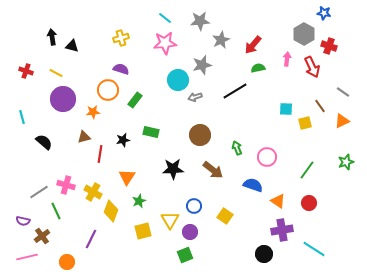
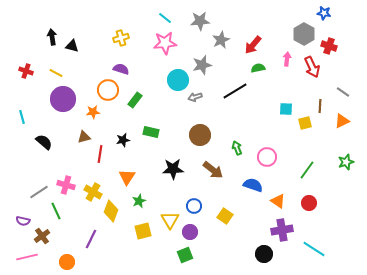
brown line at (320, 106): rotated 40 degrees clockwise
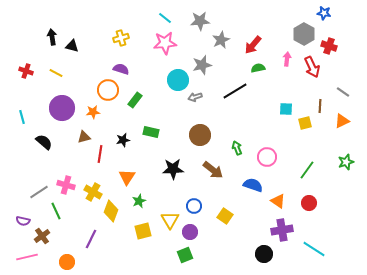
purple circle at (63, 99): moved 1 px left, 9 px down
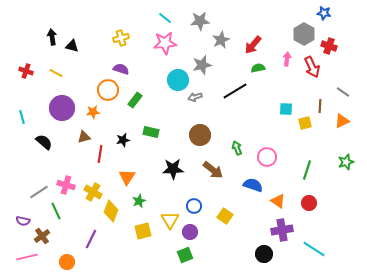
green line at (307, 170): rotated 18 degrees counterclockwise
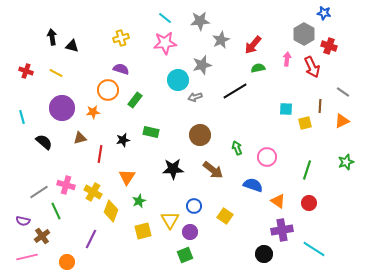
brown triangle at (84, 137): moved 4 px left, 1 px down
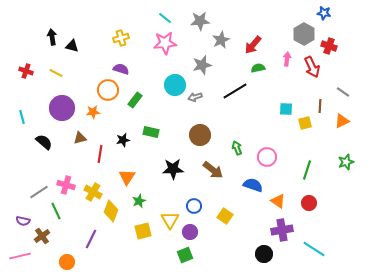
cyan circle at (178, 80): moved 3 px left, 5 px down
pink line at (27, 257): moved 7 px left, 1 px up
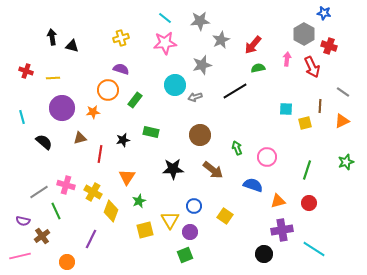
yellow line at (56, 73): moved 3 px left, 5 px down; rotated 32 degrees counterclockwise
orange triangle at (278, 201): rotated 49 degrees counterclockwise
yellow square at (143, 231): moved 2 px right, 1 px up
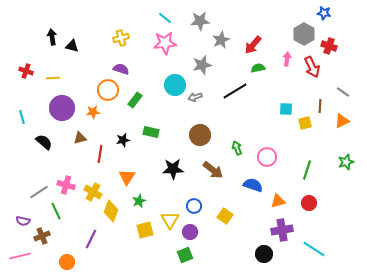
brown cross at (42, 236): rotated 14 degrees clockwise
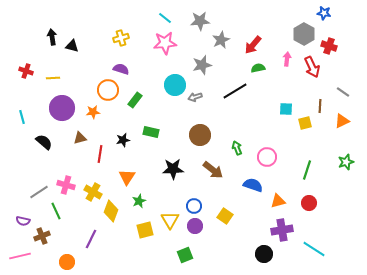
purple circle at (190, 232): moved 5 px right, 6 px up
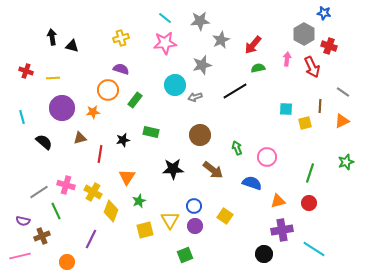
green line at (307, 170): moved 3 px right, 3 px down
blue semicircle at (253, 185): moved 1 px left, 2 px up
